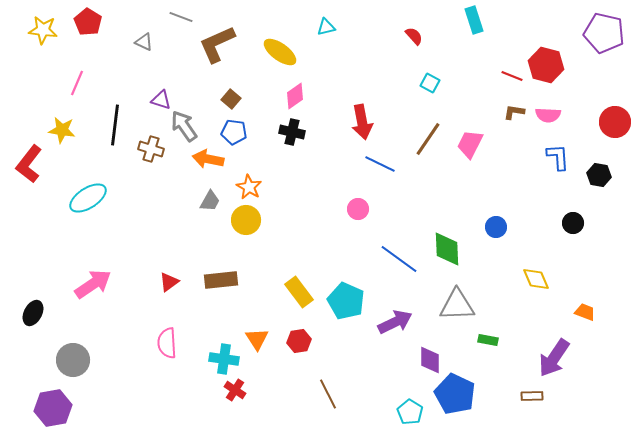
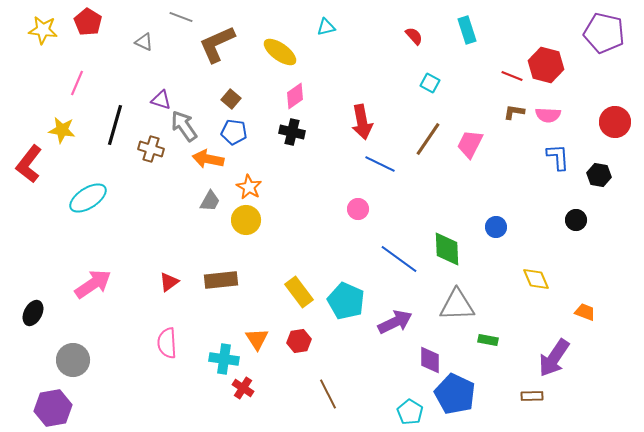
cyan rectangle at (474, 20): moved 7 px left, 10 px down
black line at (115, 125): rotated 9 degrees clockwise
black circle at (573, 223): moved 3 px right, 3 px up
red cross at (235, 390): moved 8 px right, 2 px up
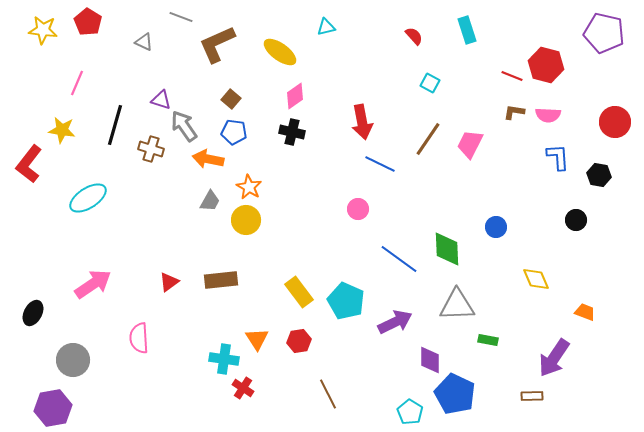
pink semicircle at (167, 343): moved 28 px left, 5 px up
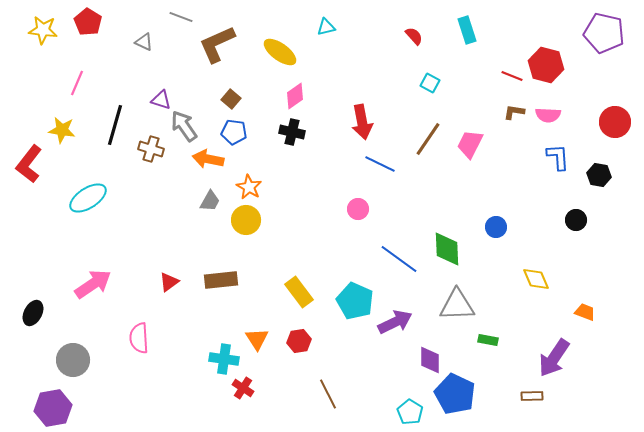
cyan pentagon at (346, 301): moved 9 px right
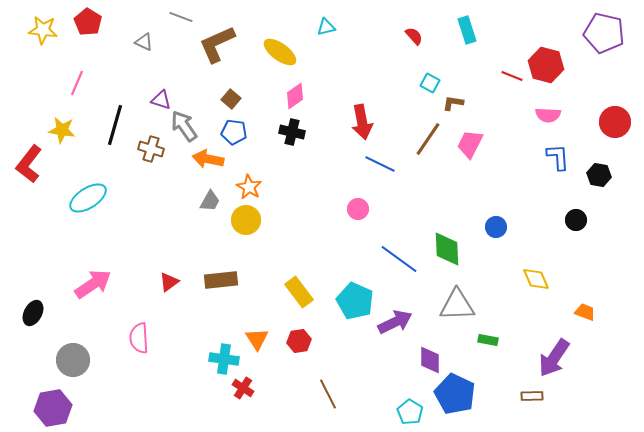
brown L-shape at (514, 112): moved 61 px left, 9 px up
